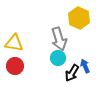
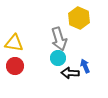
black arrow: moved 2 px left; rotated 60 degrees clockwise
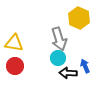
black arrow: moved 2 px left
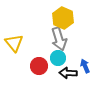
yellow hexagon: moved 16 px left
yellow triangle: rotated 42 degrees clockwise
red circle: moved 24 px right
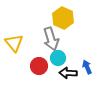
gray arrow: moved 8 px left
blue arrow: moved 2 px right, 1 px down
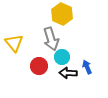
yellow hexagon: moved 1 px left, 4 px up
cyan circle: moved 4 px right, 1 px up
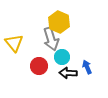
yellow hexagon: moved 3 px left, 8 px down
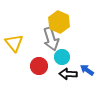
blue arrow: moved 3 px down; rotated 32 degrees counterclockwise
black arrow: moved 1 px down
